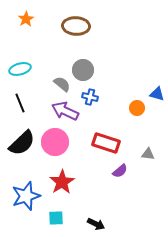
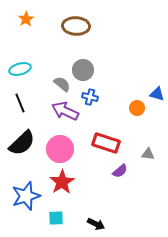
pink circle: moved 5 px right, 7 px down
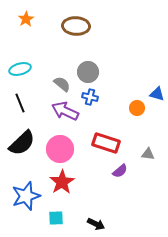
gray circle: moved 5 px right, 2 px down
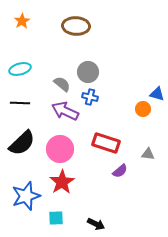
orange star: moved 4 px left, 2 px down
black line: rotated 66 degrees counterclockwise
orange circle: moved 6 px right, 1 px down
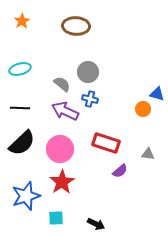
blue cross: moved 2 px down
black line: moved 5 px down
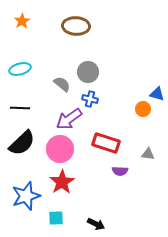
purple arrow: moved 4 px right, 8 px down; rotated 60 degrees counterclockwise
purple semicircle: rotated 42 degrees clockwise
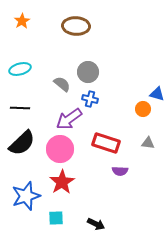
gray triangle: moved 11 px up
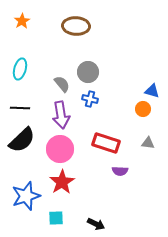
cyan ellipse: rotated 60 degrees counterclockwise
gray semicircle: rotated 12 degrees clockwise
blue triangle: moved 5 px left, 3 px up
purple arrow: moved 8 px left, 4 px up; rotated 64 degrees counterclockwise
black semicircle: moved 3 px up
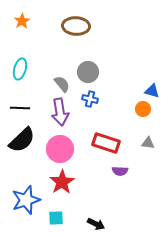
purple arrow: moved 1 px left, 3 px up
blue star: moved 4 px down
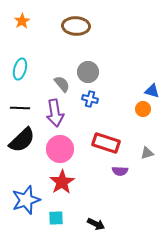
purple arrow: moved 5 px left, 1 px down
gray triangle: moved 1 px left, 10 px down; rotated 24 degrees counterclockwise
